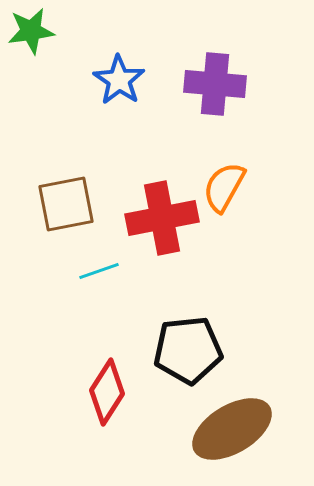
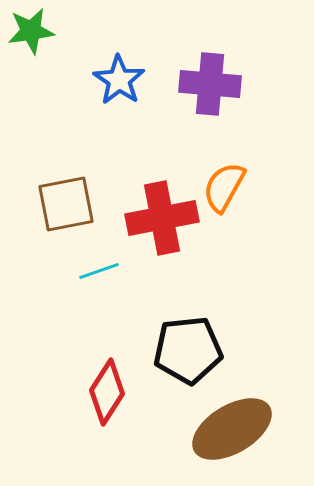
purple cross: moved 5 px left
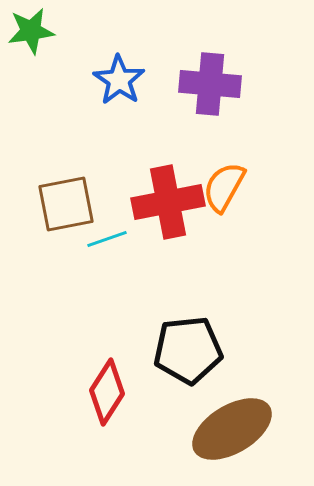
red cross: moved 6 px right, 16 px up
cyan line: moved 8 px right, 32 px up
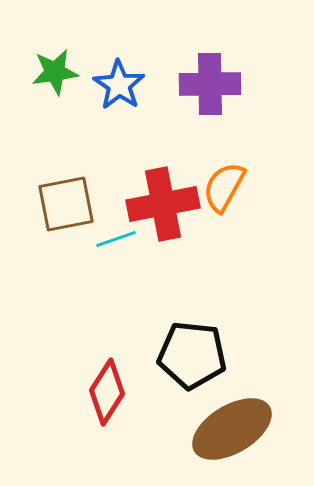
green star: moved 24 px right, 41 px down
blue star: moved 5 px down
purple cross: rotated 6 degrees counterclockwise
red cross: moved 5 px left, 2 px down
cyan line: moved 9 px right
black pentagon: moved 4 px right, 5 px down; rotated 12 degrees clockwise
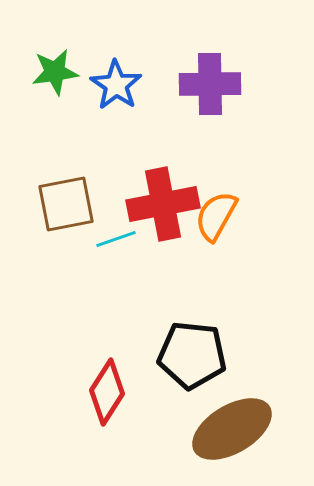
blue star: moved 3 px left
orange semicircle: moved 8 px left, 29 px down
